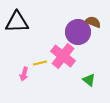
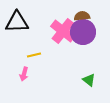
brown semicircle: moved 11 px left, 6 px up; rotated 28 degrees counterclockwise
purple circle: moved 5 px right
pink cross: moved 25 px up
yellow line: moved 6 px left, 8 px up
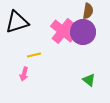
brown semicircle: moved 6 px right, 5 px up; rotated 105 degrees clockwise
black triangle: rotated 15 degrees counterclockwise
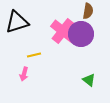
purple circle: moved 2 px left, 2 px down
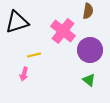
purple circle: moved 9 px right, 16 px down
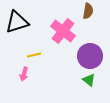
purple circle: moved 6 px down
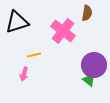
brown semicircle: moved 1 px left, 2 px down
purple circle: moved 4 px right, 9 px down
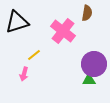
yellow line: rotated 24 degrees counterclockwise
purple circle: moved 1 px up
green triangle: rotated 40 degrees counterclockwise
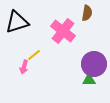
pink arrow: moved 7 px up
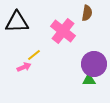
black triangle: rotated 15 degrees clockwise
pink arrow: rotated 128 degrees counterclockwise
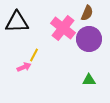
brown semicircle: rotated 14 degrees clockwise
pink cross: moved 3 px up
yellow line: rotated 24 degrees counterclockwise
purple circle: moved 5 px left, 25 px up
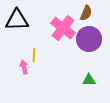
brown semicircle: moved 1 px left
black triangle: moved 2 px up
yellow line: rotated 24 degrees counterclockwise
pink arrow: rotated 80 degrees counterclockwise
